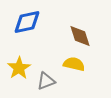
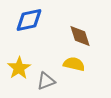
blue diamond: moved 2 px right, 2 px up
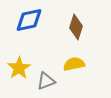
brown diamond: moved 4 px left, 9 px up; rotated 35 degrees clockwise
yellow semicircle: rotated 25 degrees counterclockwise
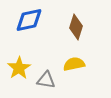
gray triangle: moved 1 px up; rotated 30 degrees clockwise
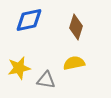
yellow semicircle: moved 1 px up
yellow star: rotated 20 degrees clockwise
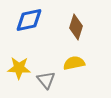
yellow star: rotated 15 degrees clockwise
gray triangle: rotated 42 degrees clockwise
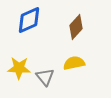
blue diamond: rotated 12 degrees counterclockwise
brown diamond: rotated 25 degrees clockwise
gray triangle: moved 1 px left, 3 px up
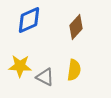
yellow semicircle: moved 7 px down; rotated 110 degrees clockwise
yellow star: moved 1 px right, 2 px up
gray triangle: rotated 24 degrees counterclockwise
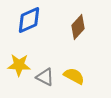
brown diamond: moved 2 px right
yellow star: moved 1 px left, 1 px up
yellow semicircle: moved 6 px down; rotated 70 degrees counterclockwise
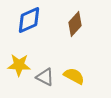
brown diamond: moved 3 px left, 3 px up
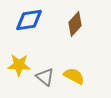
blue diamond: rotated 16 degrees clockwise
gray triangle: rotated 12 degrees clockwise
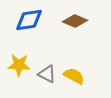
brown diamond: moved 3 px up; rotated 70 degrees clockwise
gray triangle: moved 2 px right, 3 px up; rotated 12 degrees counterclockwise
